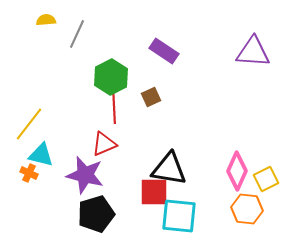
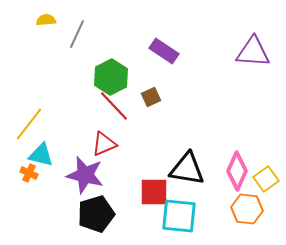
red line: rotated 40 degrees counterclockwise
black triangle: moved 18 px right
yellow square: rotated 10 degrees counterclockwise
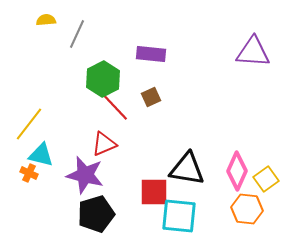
purple rectangle: moved 13 px left, 3 px down; rotated 28 degrees counterclockwise
green hexagon: moved 8 px left, 2 px down
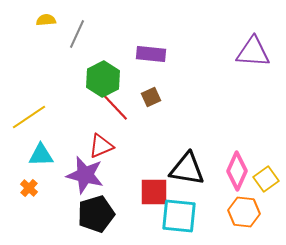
yellow line: moved 7 px up; rotated 18 degrees clockwise
red triangle: moved 3 px left, 2 px down
cyan triangle: rotated 16 degrees counterclockwise
orange cross: moved 15 px down; rotated 18 degrees clockwise
orange hexagon: moved 3 px left, 3 px down
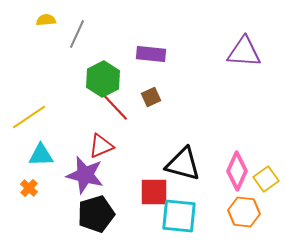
purple triangle: moved 9 px left
black triangle: moved 4 px left, 5 px up; rotated 6 degrees clockwise
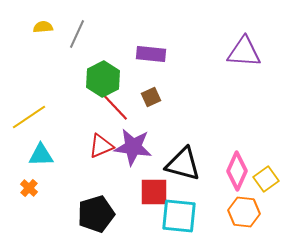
yellow semicircle: moved 3 px left, 7 px down
purple star: moved 48 px right, 28 px up; rotated 6 degrees counterclockwise
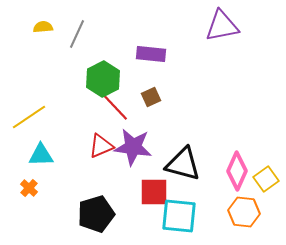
purple triangle: moved 22 px left, 26 px up; rotated 15 degrees counterclockwise
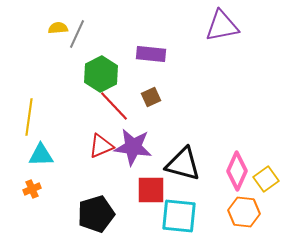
yellow semicircle: moved 15 px right, 1 px down
green hexagon: moved 2 px left, 5 px up
yellow line: rotated 48 degrees counterclockwise
orange cross: moved 3 px right, 1 px down; rotated 24 degrees clockwise
red square: moved 3 px left, 2 px up
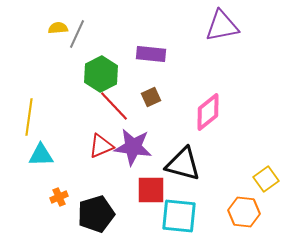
pink diamond: moved 29 px left, 59 px up; rotated 27 degrees clockwise
orange cross: moved 27 px right, 8 px down
